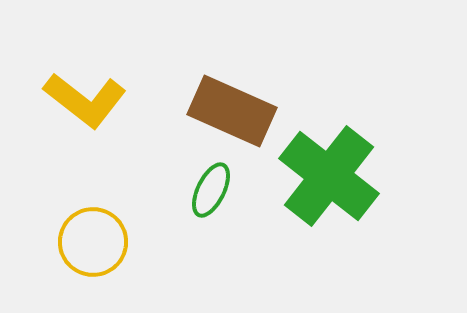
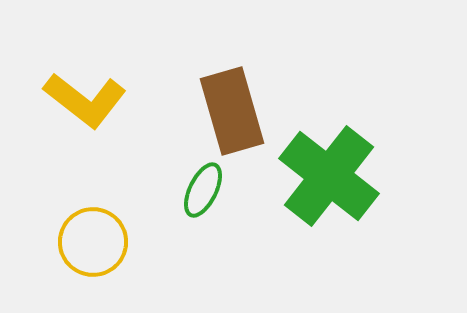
brown rectangle: rotated 50 degrees clockwise
green ellipse: moved 8 px left
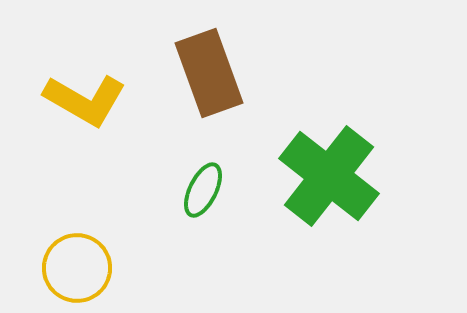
yellow L-shape: rotated 8 degrees counterclockwise
brown rectangle: moved 23 px left, 38 px up; rotated 4 degrees counterclockwise
yellow circle: moved 16 px left, 26 px down
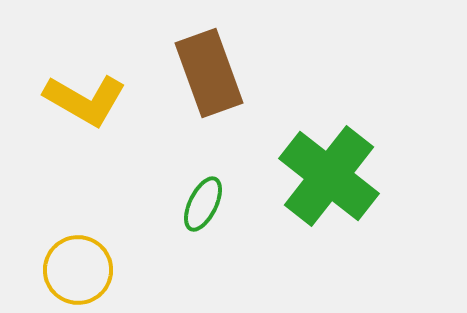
green ellipse: moved 14 px down
yellow circle: moved 1 px right, 2 px down
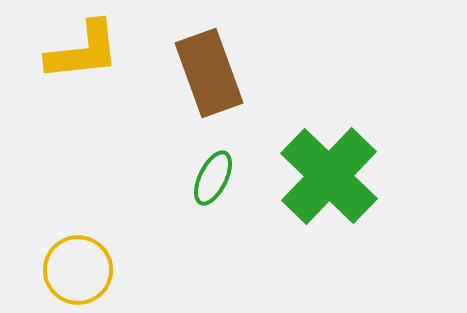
yellow L-shape: moved 2 px left, 49 px up; rotated 36 degrees counterclockwise
green cross: rotated 6 degrees clockwise
green ellipse: moved 10 px right, 26 px up
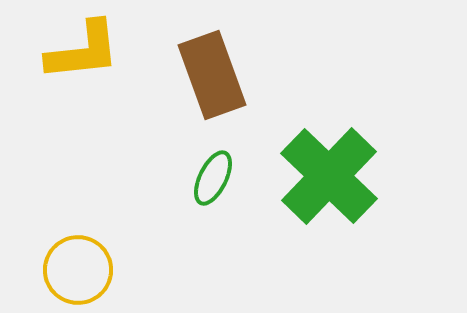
brown rectangle: moved 3 px right, 2 px down
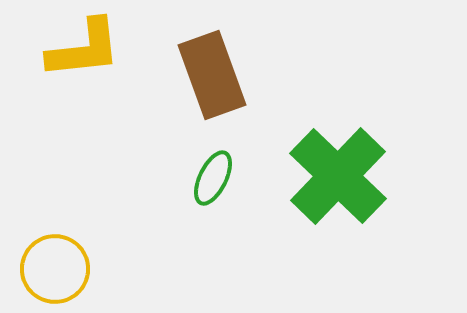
yellow L-shape: moved 1 px right, 2 px up
green cross: moved 9 px right
yellow circle: moved 23 px left, 1 px up
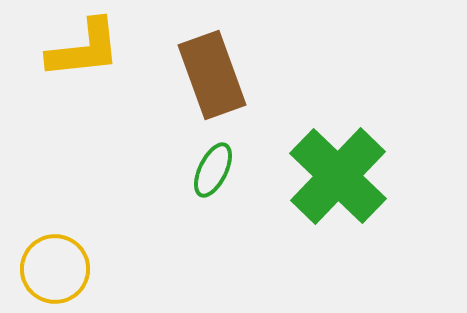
green ellipse: moved 8 px up
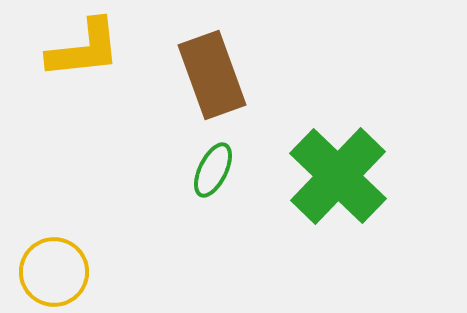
yellow circle: moved 1 px left, 3 px down
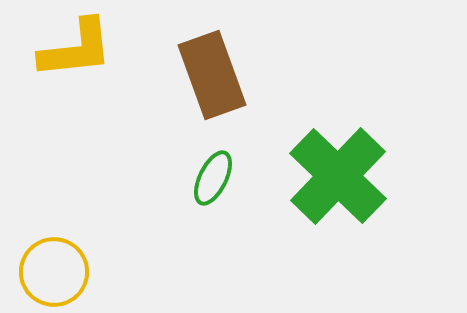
yellow L-shape: moved 8 px left
green ellipse: moved 8 px down
